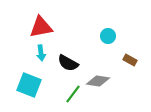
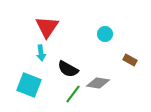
red triangle: moved 6 px right; rotated 45 degrees counterclockwise
cyan circle: moved 3 px left, 2 px up
black semicircle: moved 6 px down
gray diamond: moved 2 px down
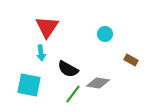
brown rectangle: moved 1 px right
cyan square: rotated 10 degrees counterclockwise
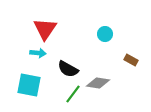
red triangle: moved 2 px left, 2 px down
cyan arrow: moved 3 px left; rotated 77 degrees counterclockwise
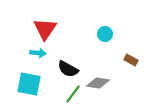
cyan square: moved 1 px up
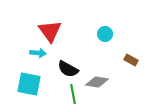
red triangle: moved 5 px right, 2 px down; rotated 10 degrees counterclockwise
gray diamond: moved 1 px left, 1 px up
green line: rotated 48 degrees counterclockwise
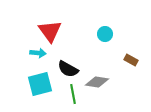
cyan square: moved 11 px right; rotated 25 degrees counterclockwise
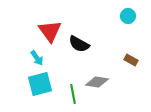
cyan circle: moved 23 px right, 18 px up
cyan arrow: moved 1 px left, 5 px down; rotated 49 degrees clockwise
black semicircle: moved 11 px right, 25 px up
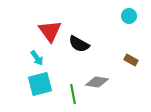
cyan circle: moved 1 px right
